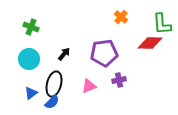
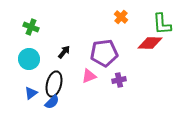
black arrow: moved 2 px up
pink triangle: moved 10 px up
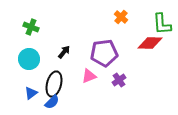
purple cross: rotated 24 degrees counterclockwise
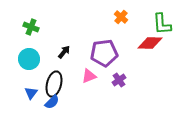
blue triangle: rotated 16 degrees counterclockwise
